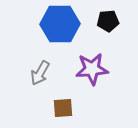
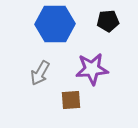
blue hexagon: moved 5 px left
brown square: moved 8 px right, 8 px up
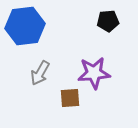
blue hexagon: moved 30 px left, 2 px down; rotated 6 degrees counterclockwise
purple star: moved 2 px right, 4 px down
brown square: moved 1 px left, 2 px up
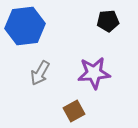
brown square: moved 4 px right, 13 px down; rotated 25 degrees counterclockwise
